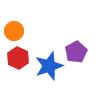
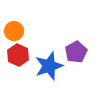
red hexagon: moved 3 px up
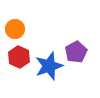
orange circle: moved 1 px right, 2 px up
red hexagon: moved 1 px right, 2 px down
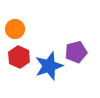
purple pentagon: rotated 15 degrees clockwise
